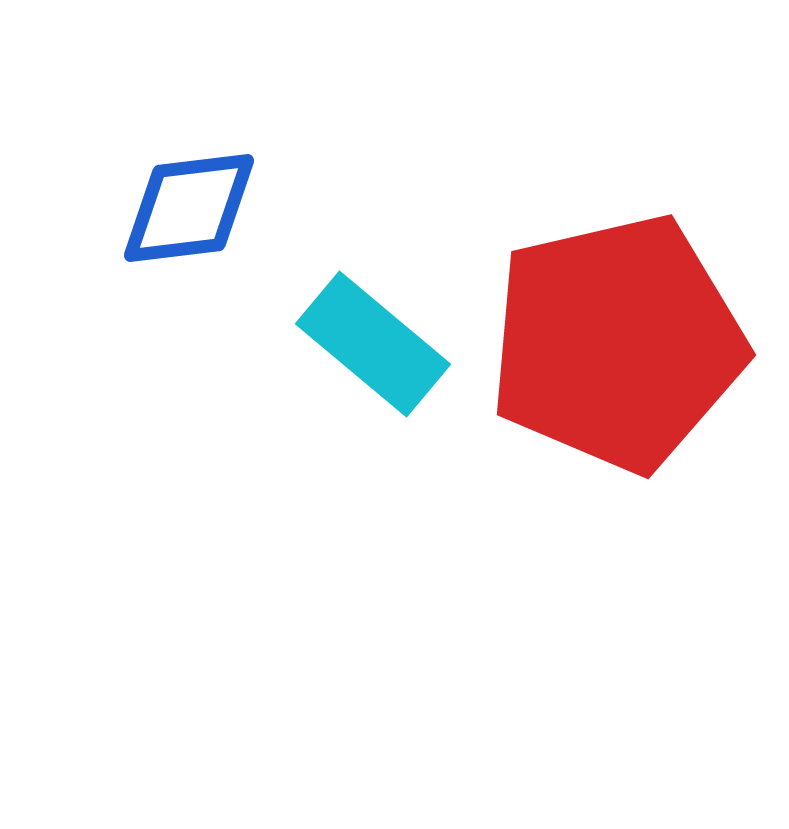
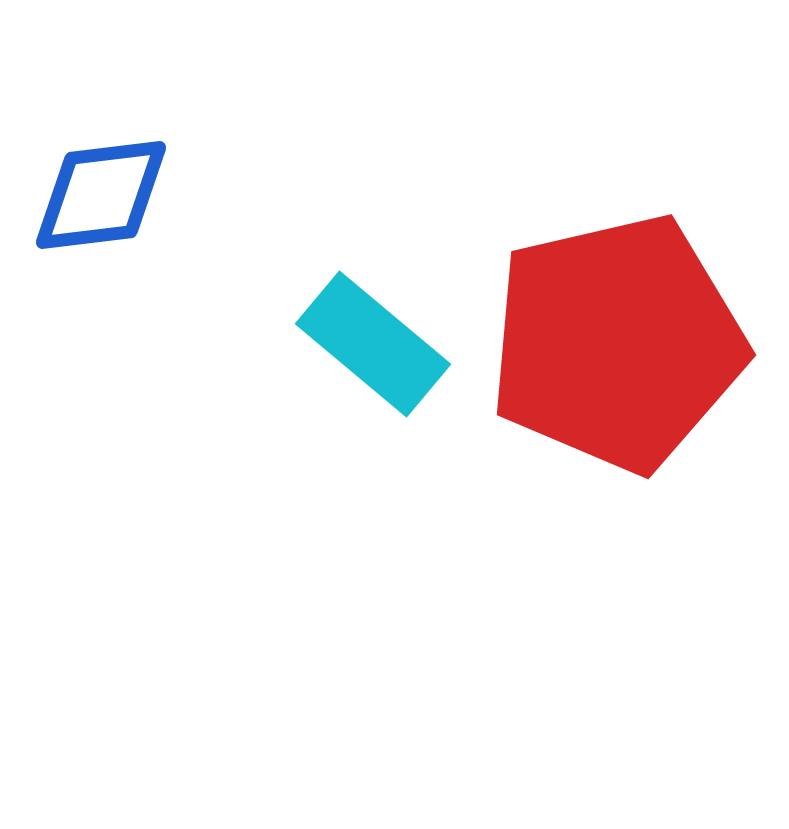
blue diamond: moved 88 px left, 13 px up
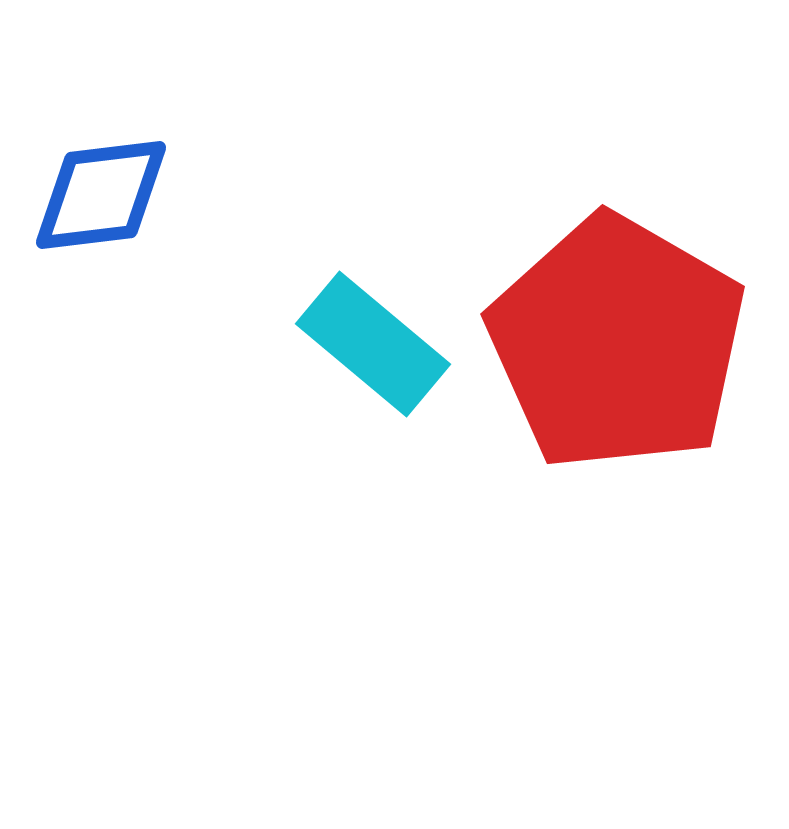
red pentagon: rotated 29 degrees counterclockwise
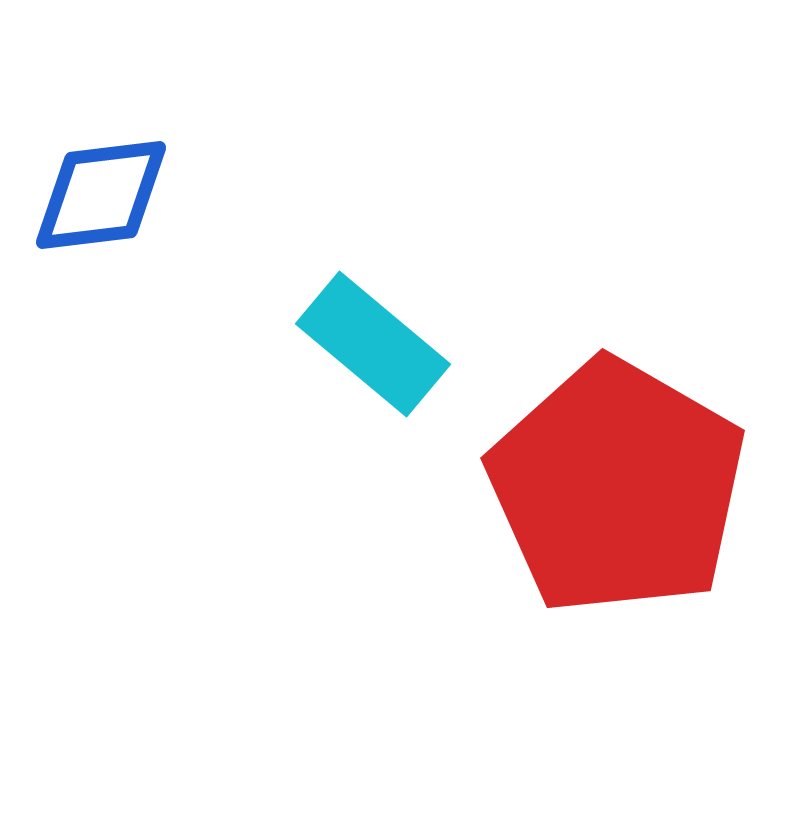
red pentagon: moved 144 px down
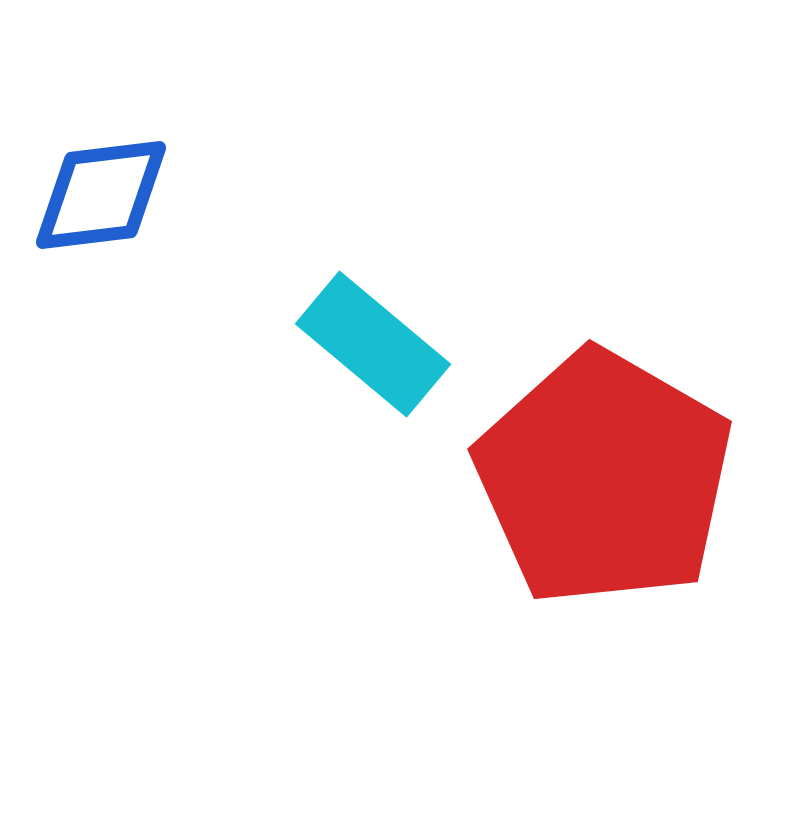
red pentagon: moved 13 px left, 9 px up
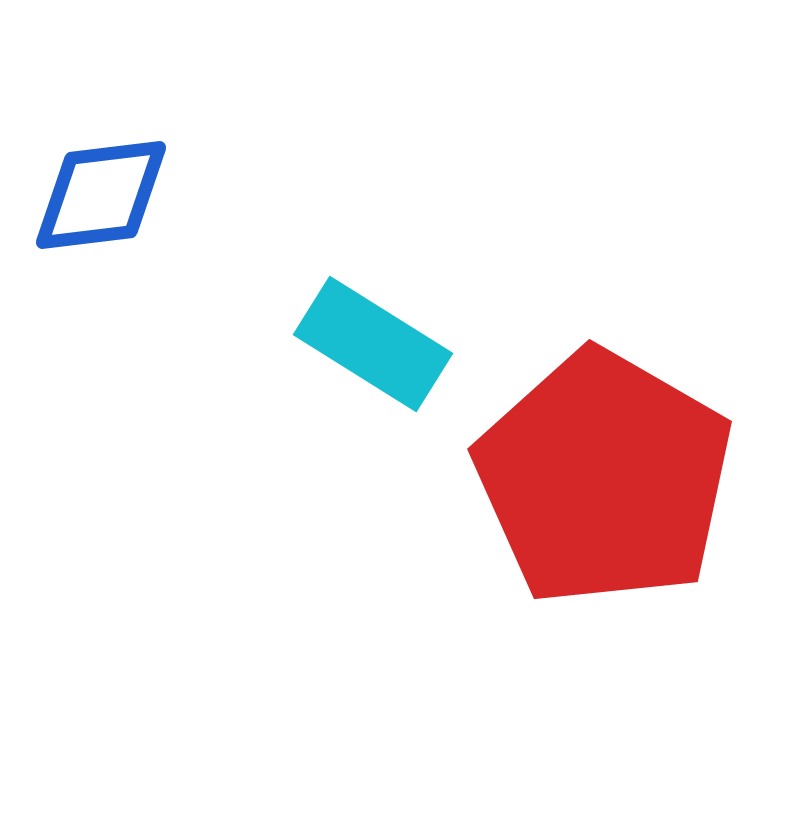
cyan rectangle: rotated 8 degrees counterclockwise
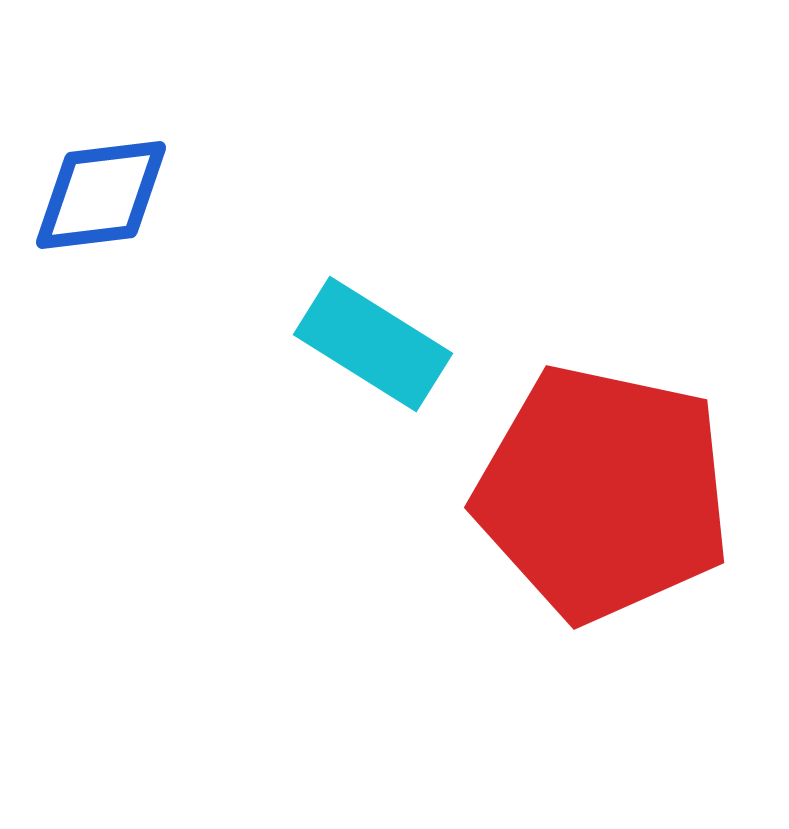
red pentagon: moved 1 px left, 15 px down; rotated 18 degrees counterclockwise
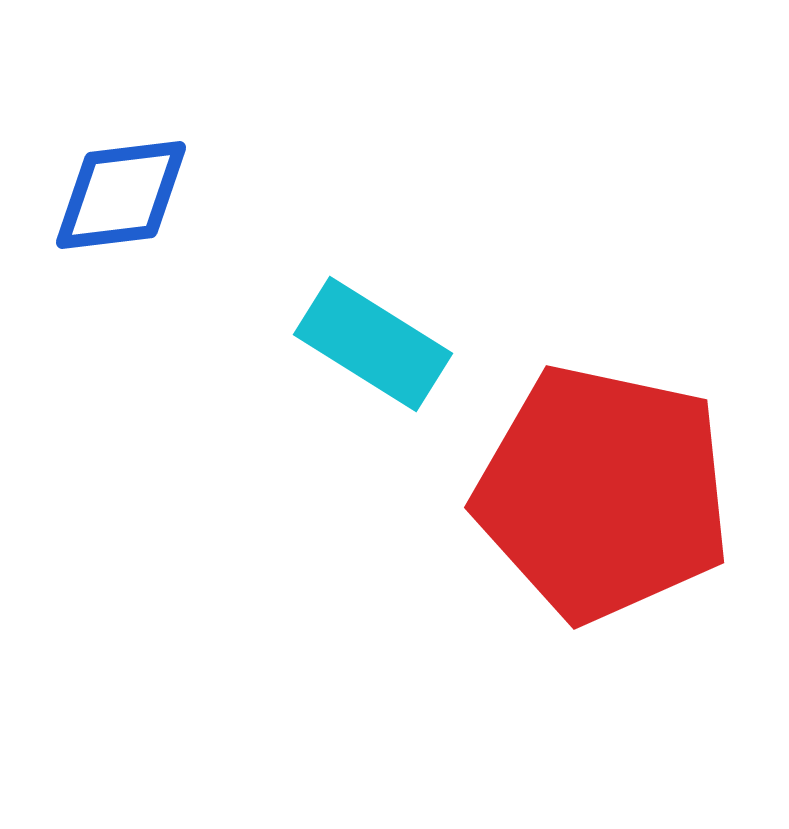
blue diamond: moved 20 px right
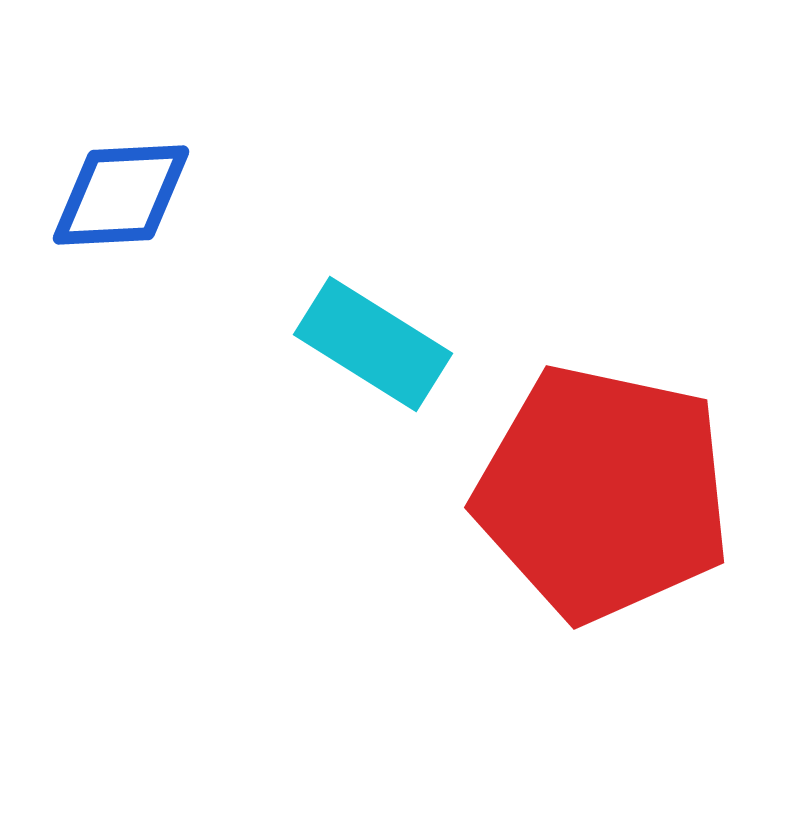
blue diamond: rotated 4 degrees clockwise
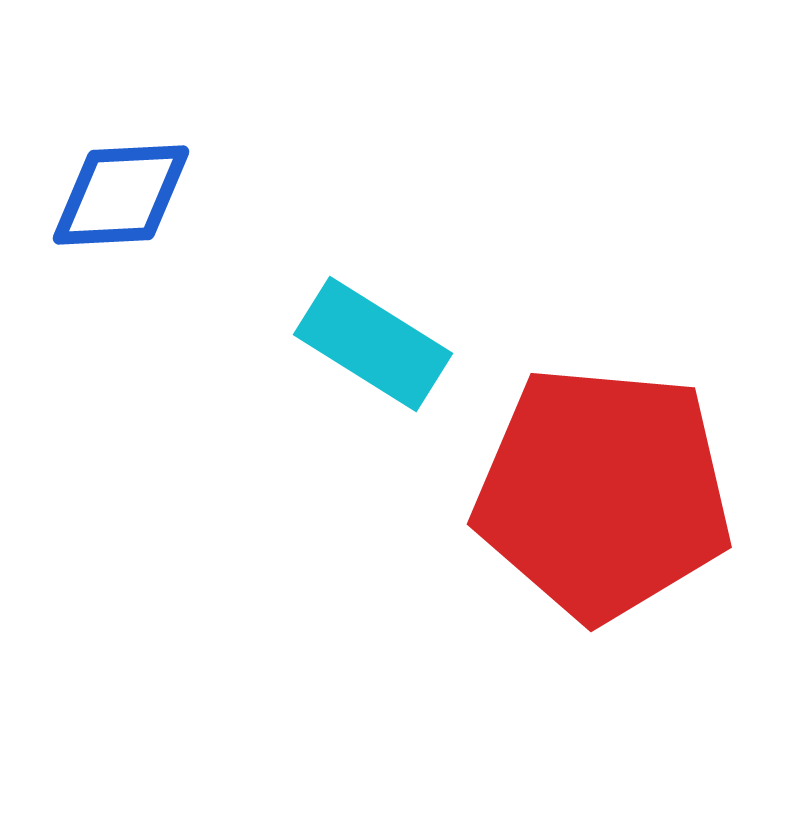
red pentagon: rotated 7 degrees counterclockwise
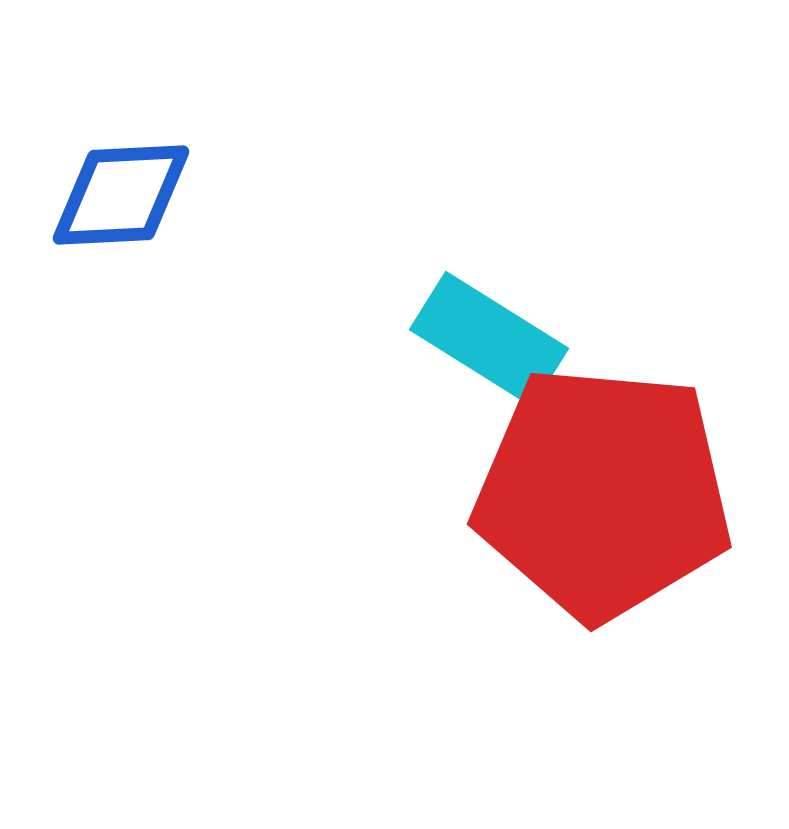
cyan rectangle: moved 116 px right, 5 px up
